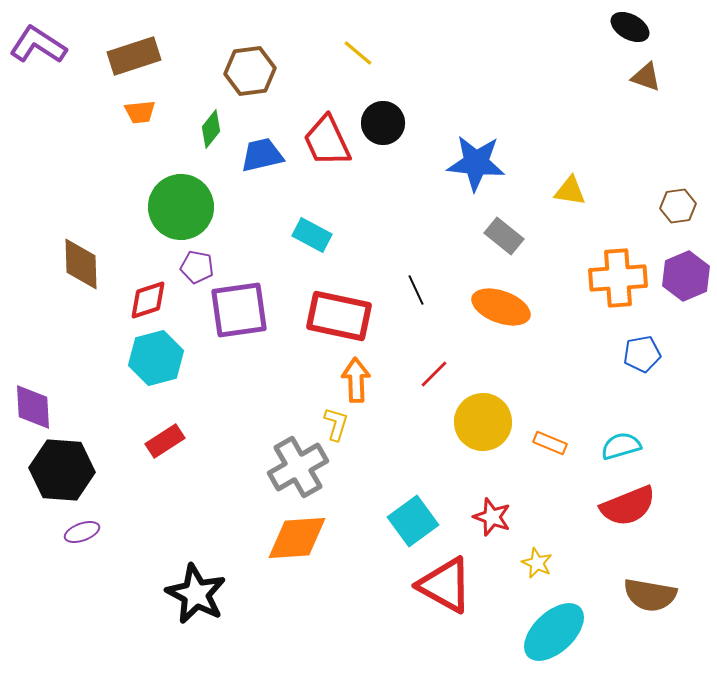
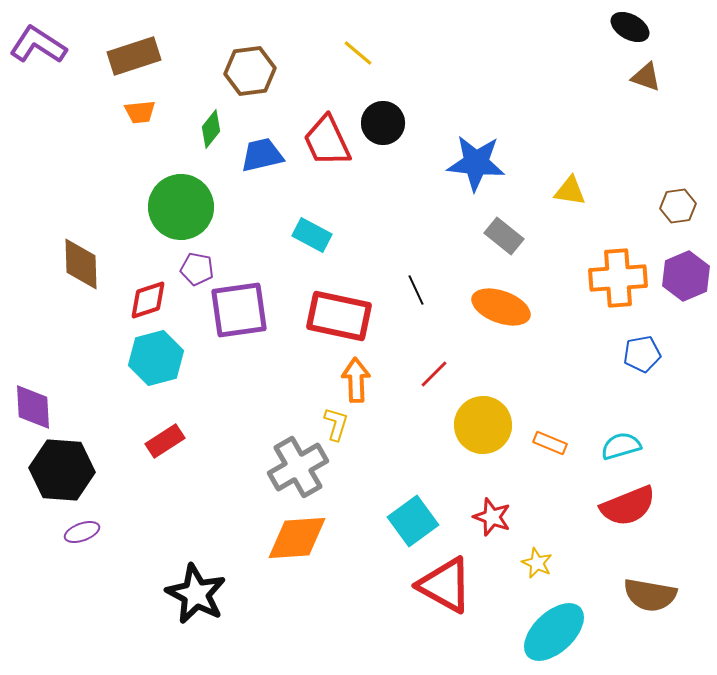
purple pentagon at (197, 267): moved 2 px down
yellow circle at (483, 422): moved 3 px down
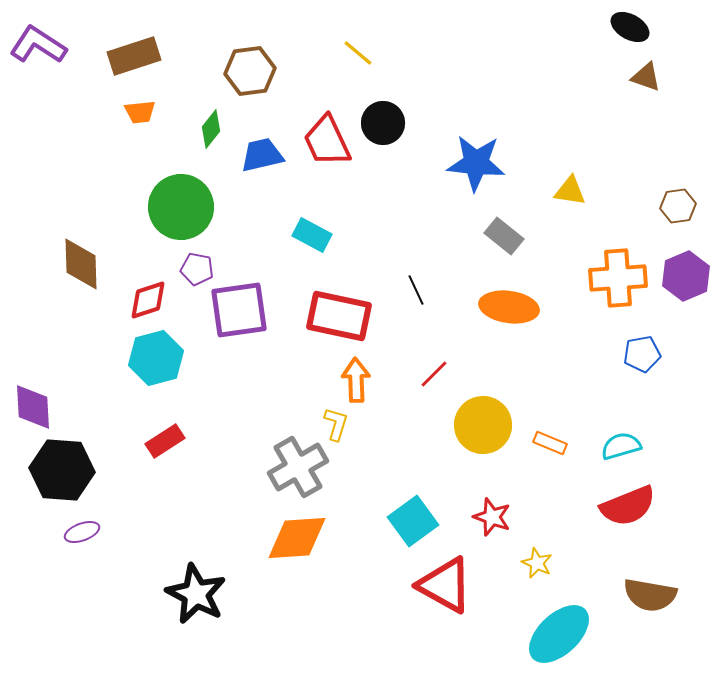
orange ellipse at (501, 307): moved 8 px right; rotated 12 degrees counterclockwise
cyan ellipse at (554, 632): moved 5 px right, 2 px down
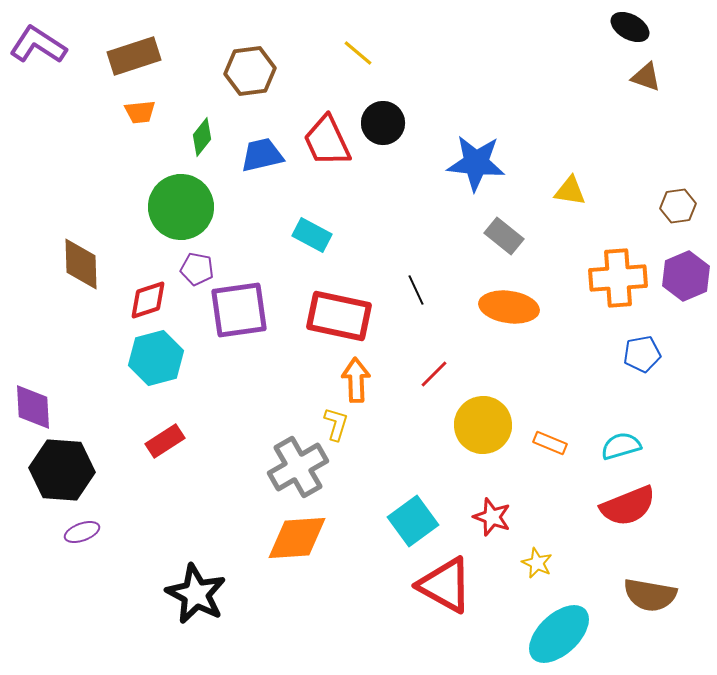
green diamond at (211, 129): moved 9 px left, 8 px down
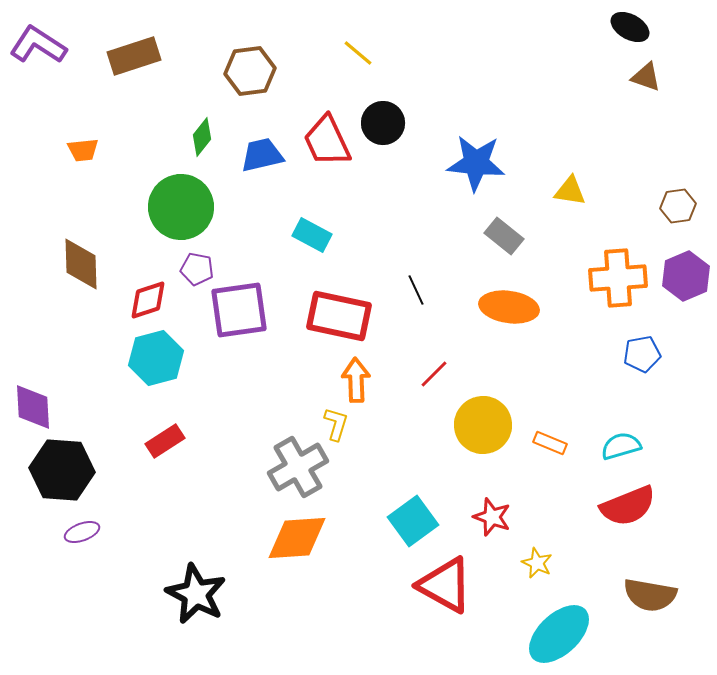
orange trapezoid at (140, 112): moved 57 px left, 38 px down
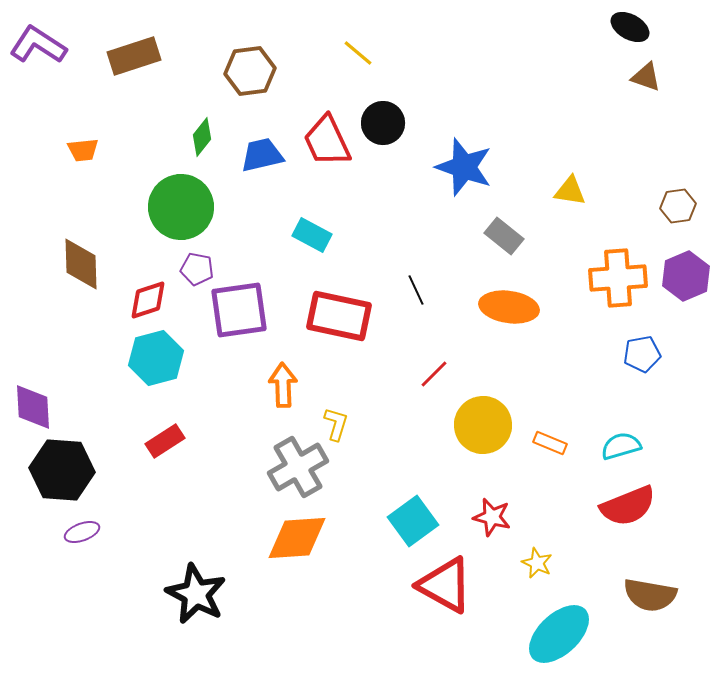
blue star at (476, 163): moved 12 px left, 4 px down; rotated 14 degrees clockwise
orange arrow at (356, 380): moved 73 px left, 5 px down
red star at (492, 517): rotated 6 degrees counterclockwise
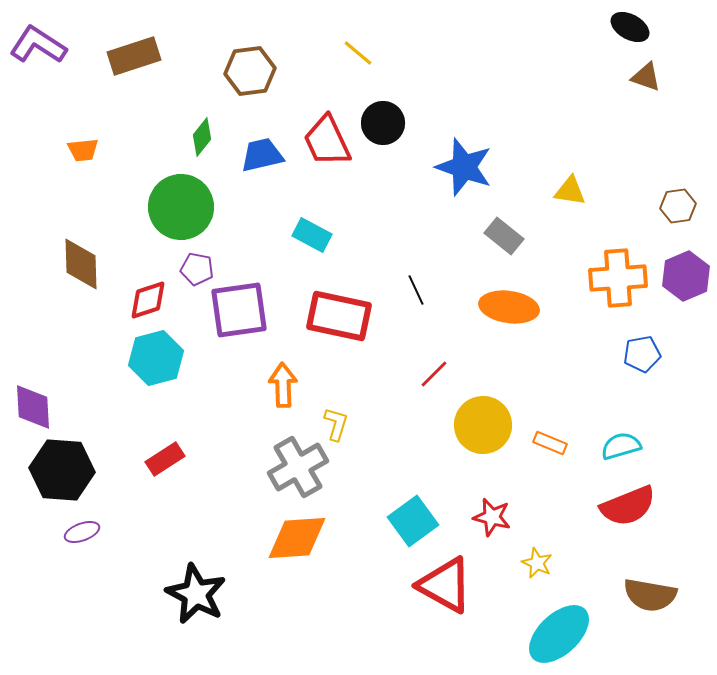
red rectangle at (165, 441): moved 18 px down
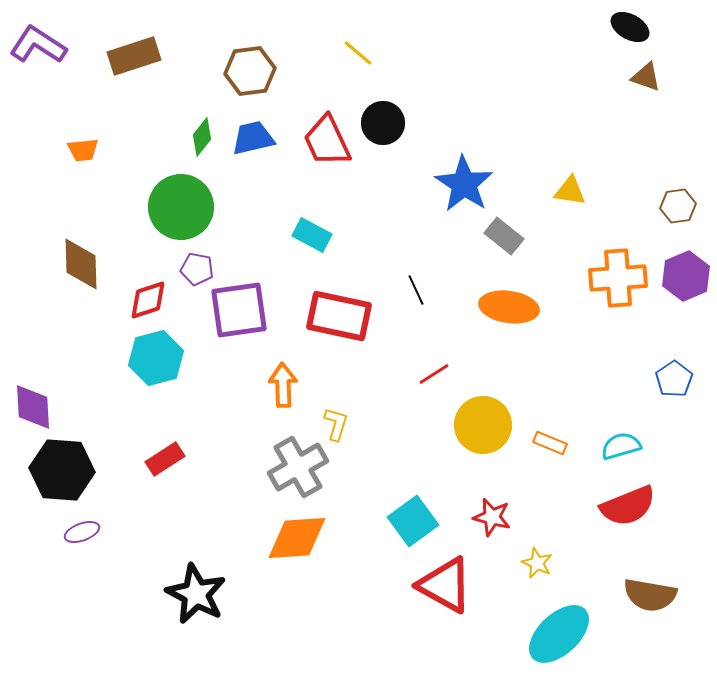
blue trapezoid at (262, 155): moved 9 px left, 17 px up
blue star at (464, 167): moved 17 px down; rotated 14 degrees clockwise
blue pentagon at (642, 354): moved 32 px right, 25 px down; rotated 24 degrees counterclockwise
red line at (434, 374): rotated 12 degrees clockwise
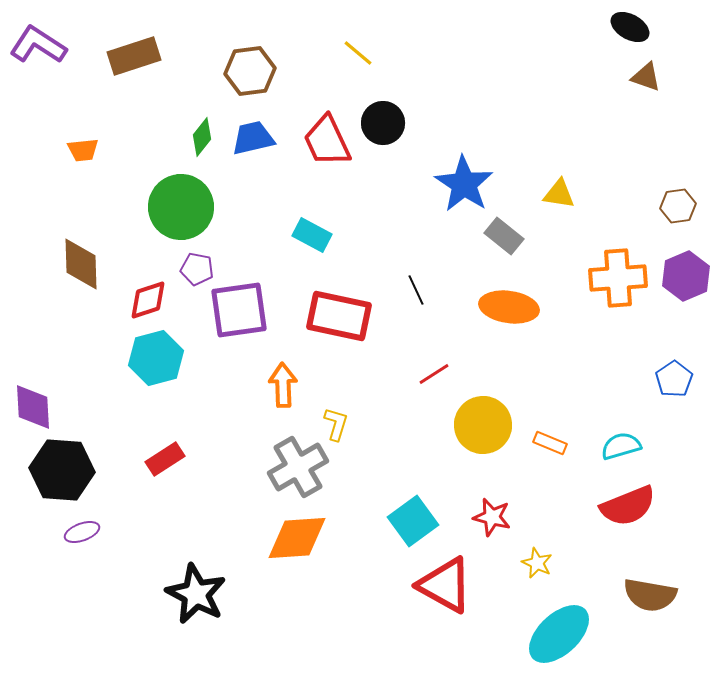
yellow triangle at (570, 191): moved 11 px left, 3 px down
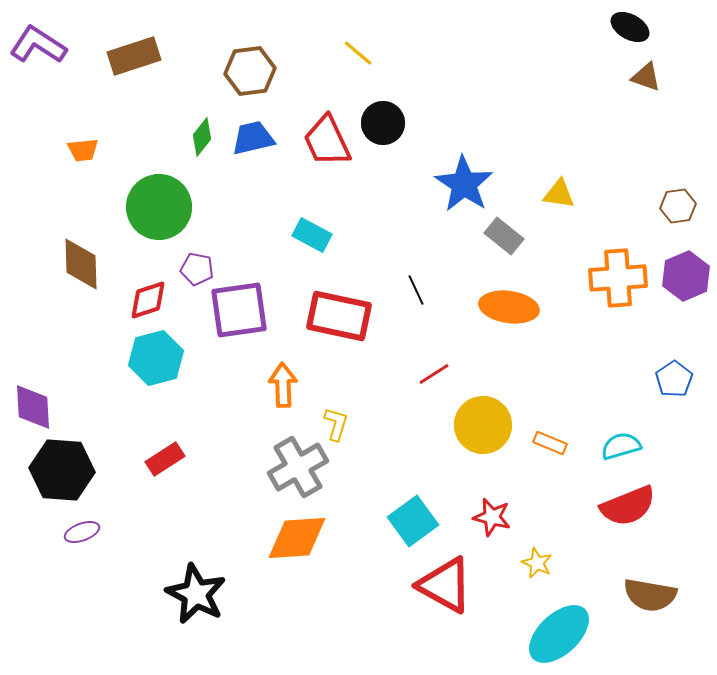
green circle at (181, 207): moved 22 px left
